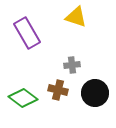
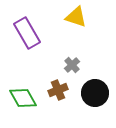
gray cross: rotated 35 degrees counterclockwise
brown cross: rotated 36 degrees counterclockwise
green diamond: rotated 24 degrees clockwise
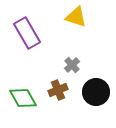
black circle: moved 1 px right, 1 px up
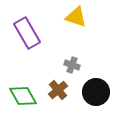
gray cross: rotated 28 degrees counterclockwise
brown cross: rotated 18 degrees counterclockwise
green diamond: moved 2 px up
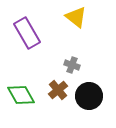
yellow triangle: rotated 20 degrees clockwise
black circle: moved 7 px left, 4 px down
green diamond: moved 2 px left, 1 px up
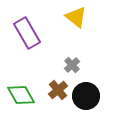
gray cross: rotated 28 degrees clockwise
black circle: moved 3 px left
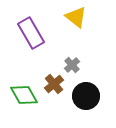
purple rectangle: moved 4 px right
brown cross: moved 4 px left, 6 px up
green diamond: moved 3 px right
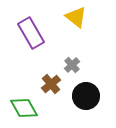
brown cross: moved 3 px left
green diamond: moved 13 px down
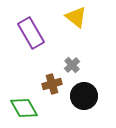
brown cross: moved 1 px right; rotated 24 degrees clockwise
black circle: moved 2 px left
